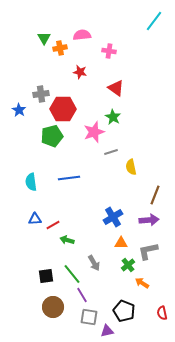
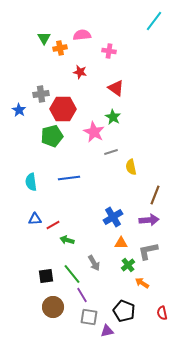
pink star: rotated 25 degrees counterclockwise
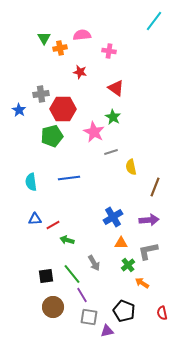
brown line: moved 8 px up
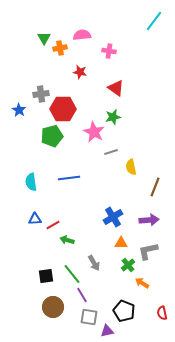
green star: rotated 28 degrees clockwise
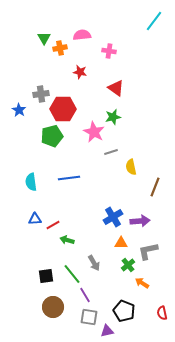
purple arrow: moved 9 px left, 1 px down
purple line: moved 3 px right
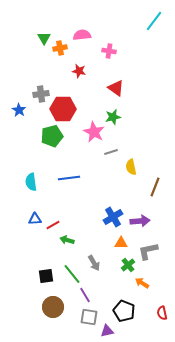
red star: moved 1 px left, 1 px up
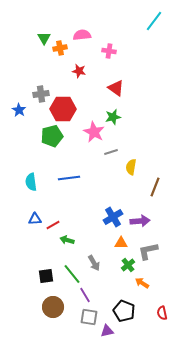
yellow semicircle: rotated 21 degrees clockwise
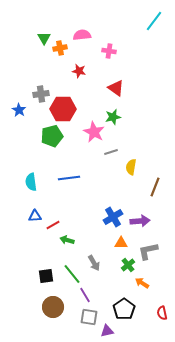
blue triangle: moved 3 px up
black pentagon: moved 2 px up; rotated 15 degrees clockwise
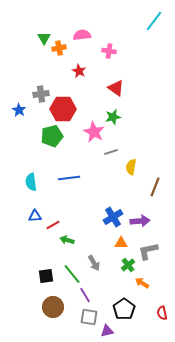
orange cross: moved 1 px left
red star: rotated 16 degrees clockwise
